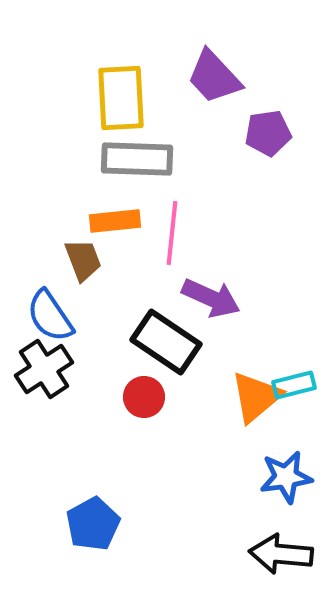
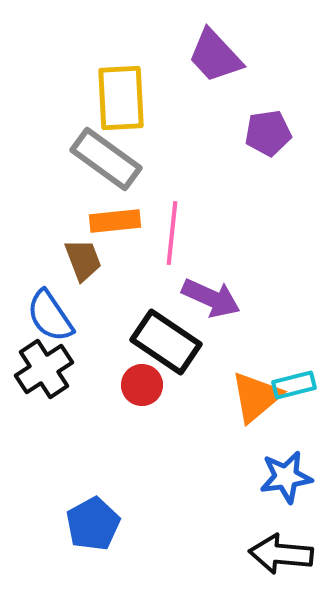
purple trapezoid: moved 1 px right, 21 px up
gray rectangle: moved 31 px left; rotated 34 degrees clockwise
red circle: moved 2 px left, 12 px up
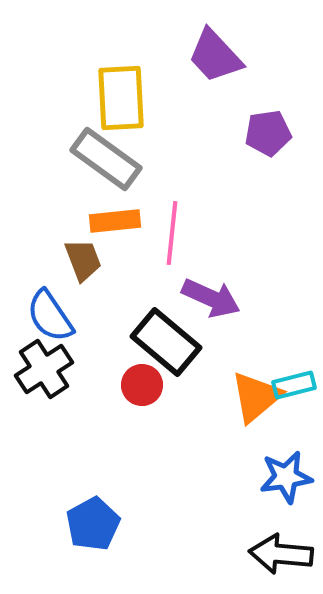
black rectangle: rotated 6 degrees clockwise
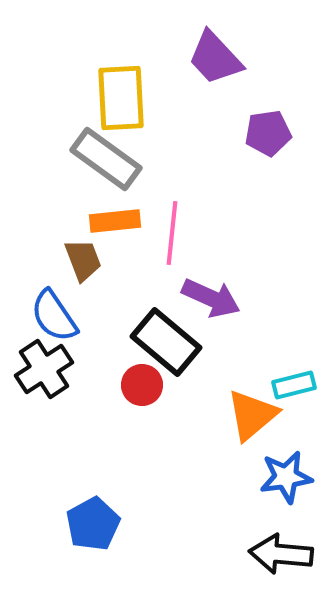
purple trapezoid: moved 2 px down
blue semicircle: moved 4 px right
orange triangle: moved 4 px left, 18 px down
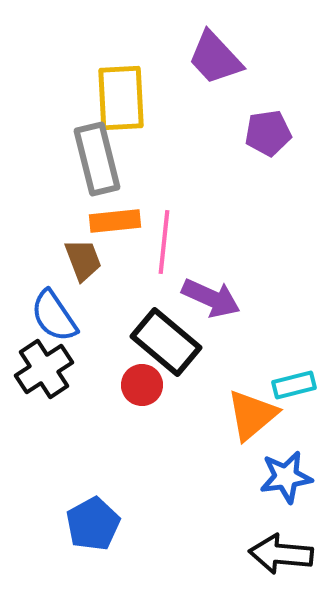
gray rectangle: moved 9 px left; rotated 40 degrees clockwise
pink line: moved 8 px left, 9 px down
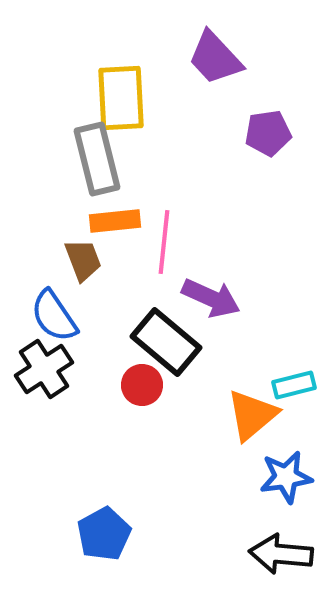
blue pentagon: moved 11 px right, 10 px down
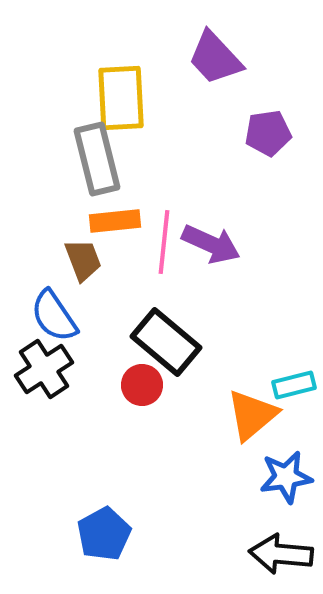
purple arrow: moved 54 px up
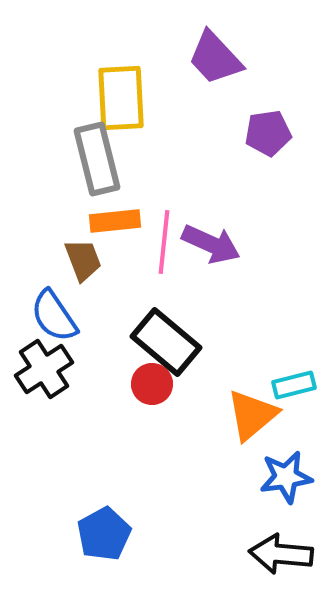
red circle: moved 10 px right, 1 px up
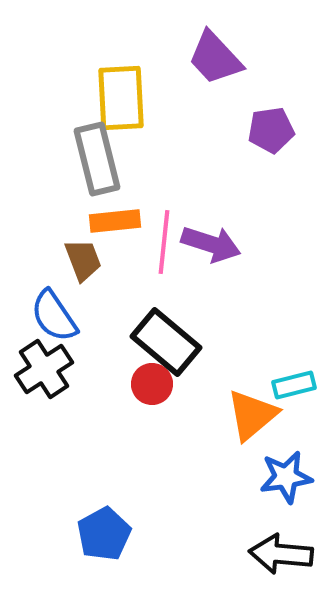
purple pentagon: moved 3 px right, 3 px up
purple arrow: rotated 6 degrees counterclockwise
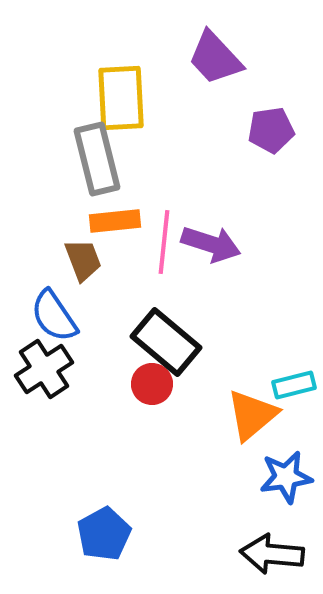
black arrow: moved 9 px left
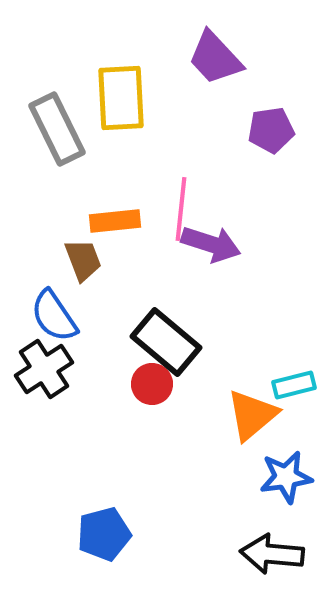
gray rectangle: moved 40 px left, 30 px up; rotated 12 degrees counterclockwise
pink line: moved 17 px right, 33 px up
blue pentagon: rotated 14 degrees clockwise
